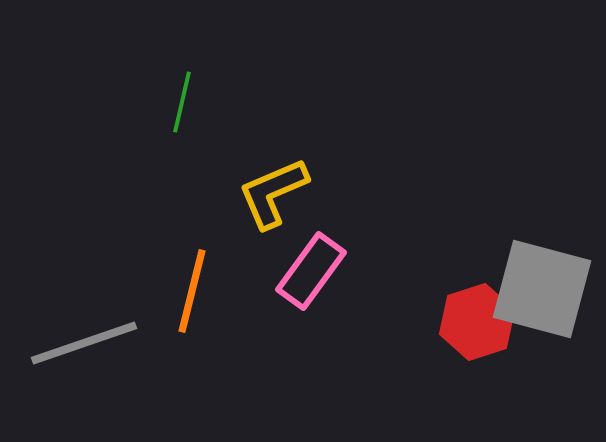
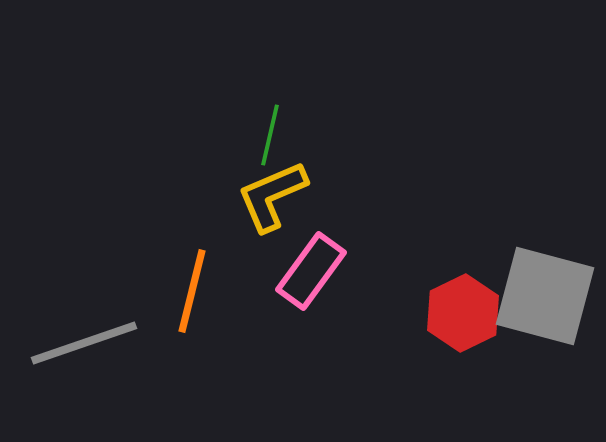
green line: moved 88 px right, 33 px down
yellow L-shape: moved 1 px left, 3 px down
gray square: moved 3 px right, 7 px down
red hexagon: moved 14 px left, 9 px up; rotated 8 degrees counterclockwise
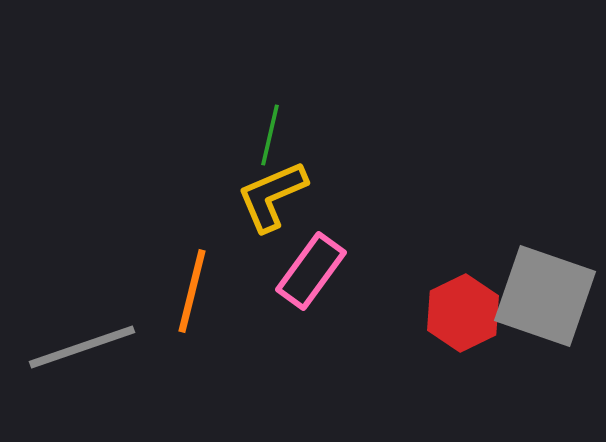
gray square: rotated 4 degrees clockwise
gray line: moved 2 px left, 4 px down
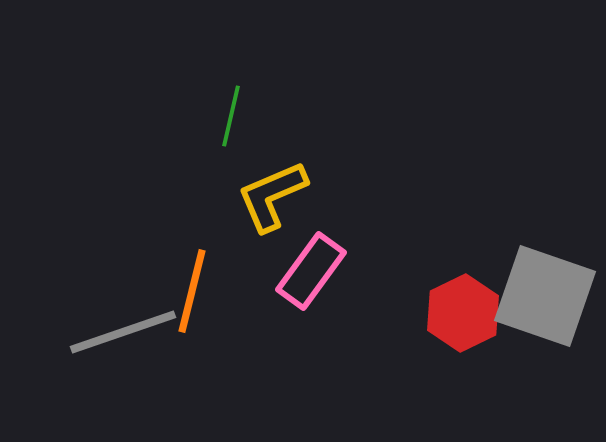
green line: moved 39 px left, 19 px up
gray line: moved 41 px right, 15 px up
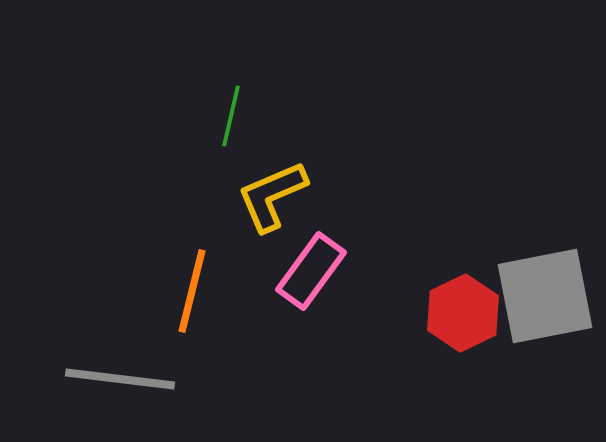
gray square: rotated 30 degrees counterclockwise
gray line: moved 3 px left, 47 px down; rotated 26 degrees clockwise
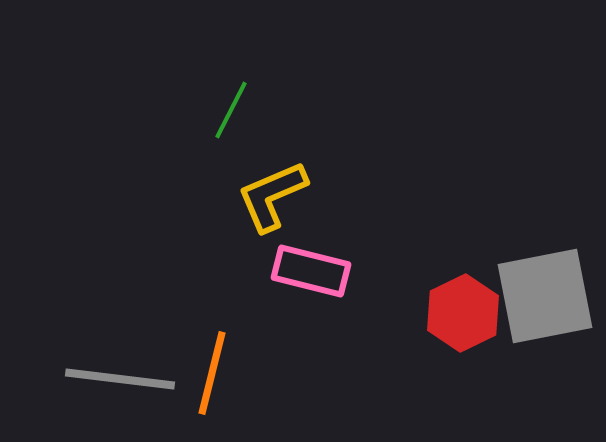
green line: moved 6 px up; rotated 14 degrees clockwise
pink rectangle: rotated 68 degrees clockwise
orange line: moved 20 px right, 82 px down
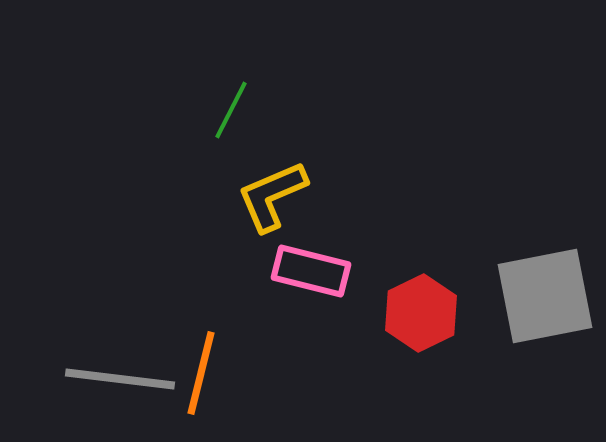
red hexagon: moved 42 px left
orange line: moved 11 px left
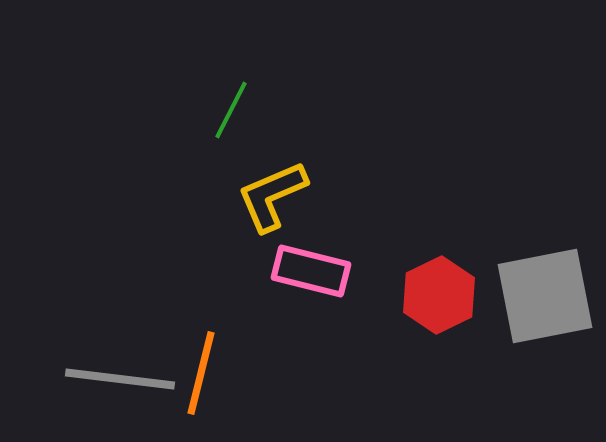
red hexagon: moved 18 px right, 18 px up
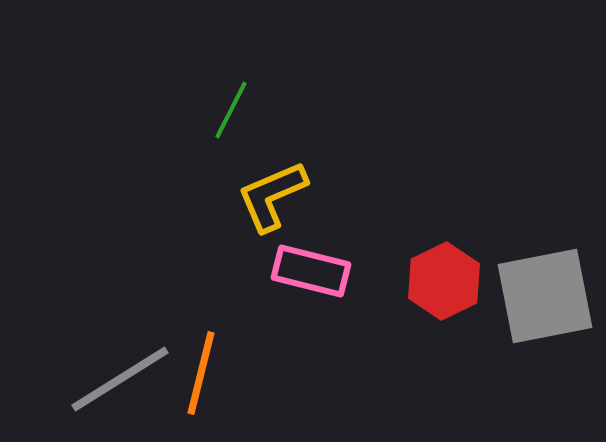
red hexagon: moved 5 px right, 14 px up
gray line: rotated 39 degrees counterclockwise
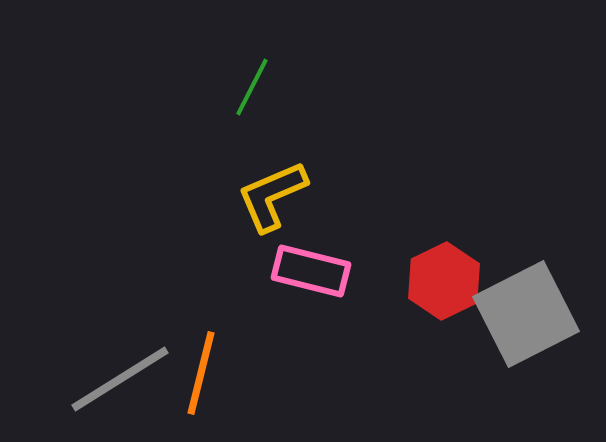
green line: moved 21 px right, 23 px up
gray square: moved 19 px left, 18 px down; rotated 16 degrees counterclockwise
